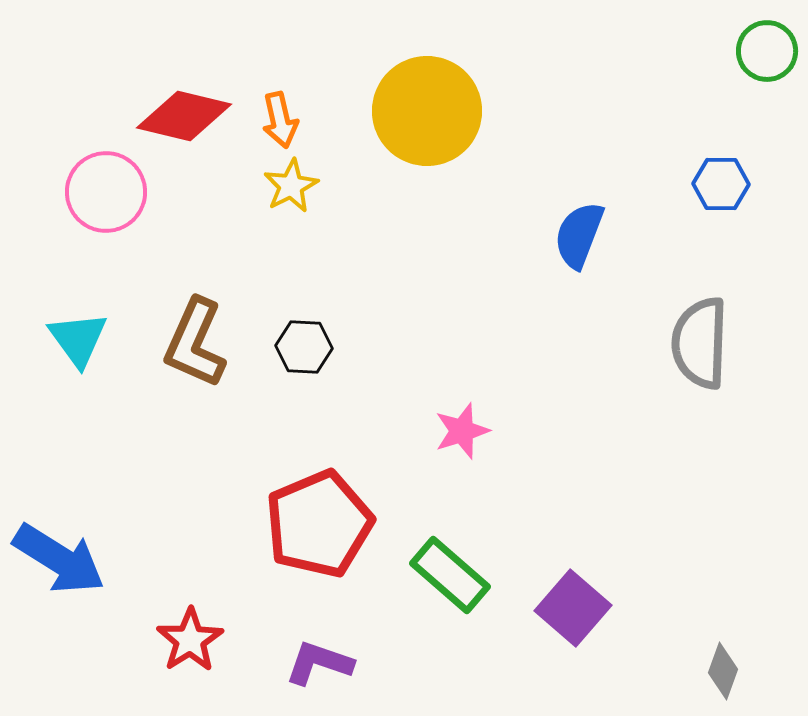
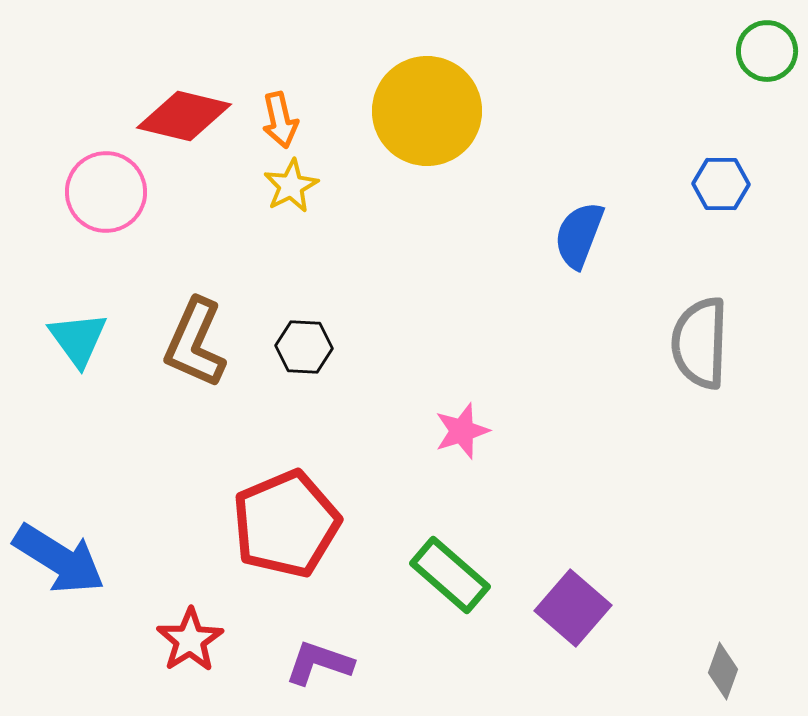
red pentagon: moved 33 px left
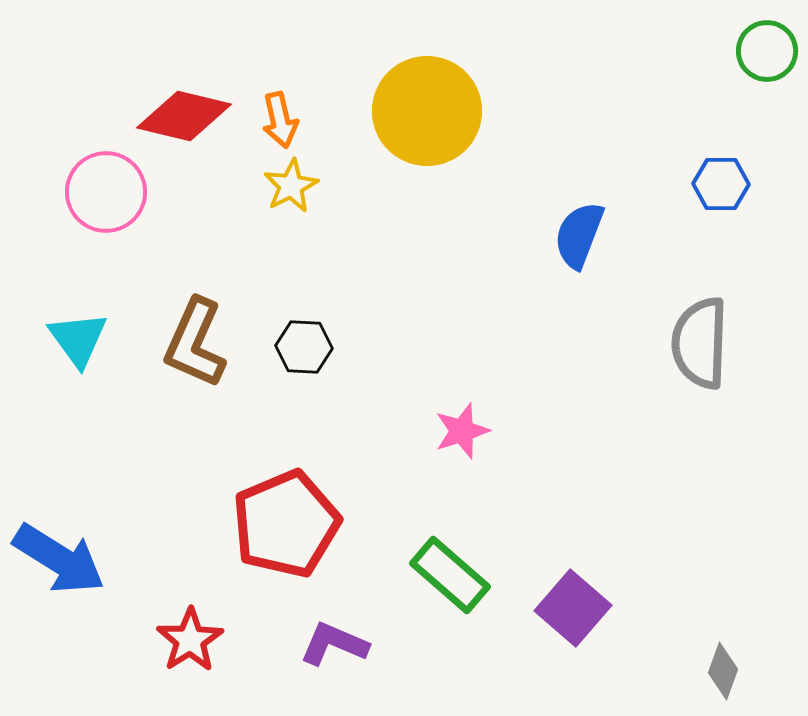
purple L-shape: moved 15 px right, 19 px up; rotated 4 degrees clockwise
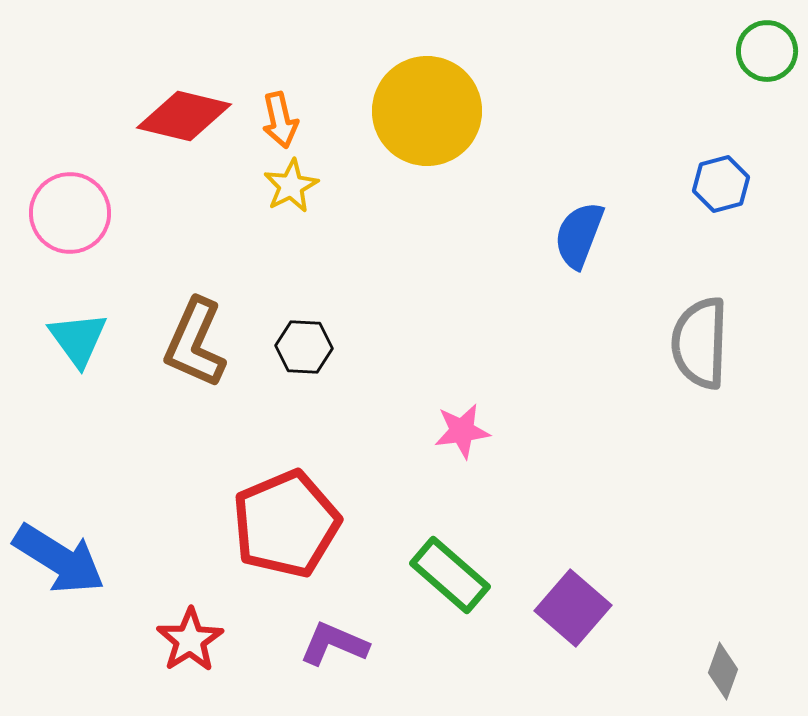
blue hexagon: rotated 16 degrees counterclockwise
pink circle: moved 36 px left, 21 px down
pink star: rotated 10 degrees clockwise
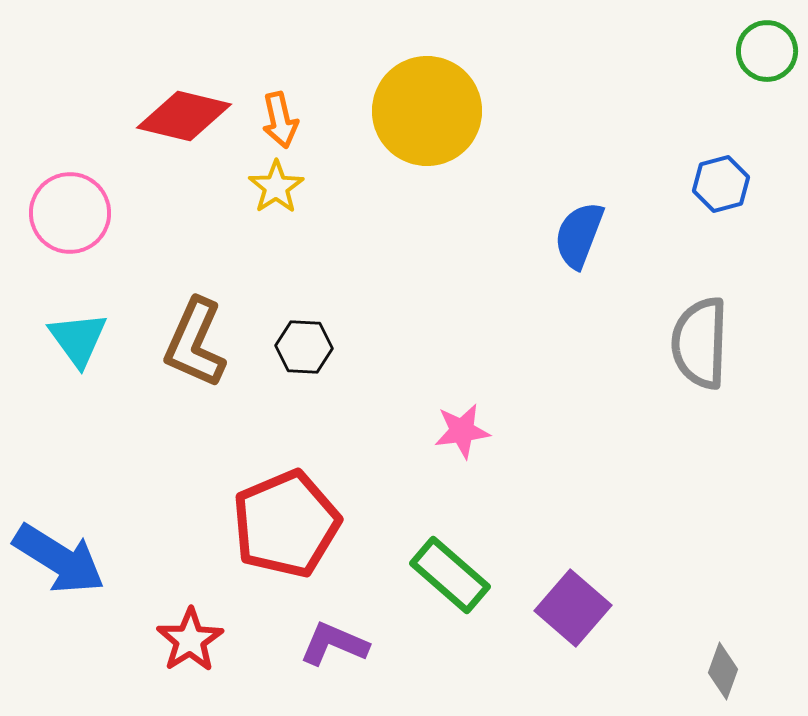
yellow star: moved 15 px left, 1 px down; rotated 6 degrees counterclockwise
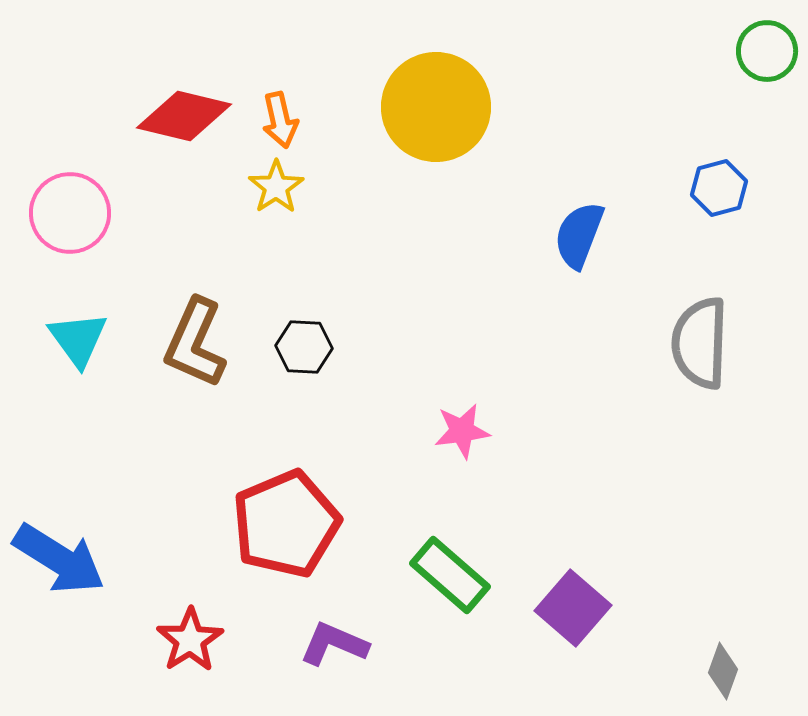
yellow circle: moved 9 px right, 4 px up
blue hexagon: moved 2 px left, 4 px down
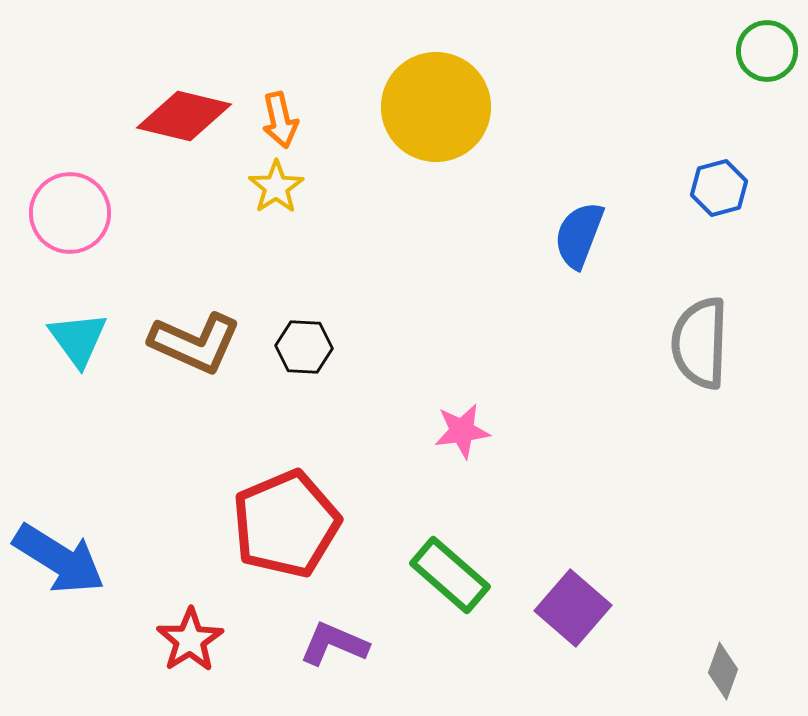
brown L-shape: rotated 90 degrees counterclockwise
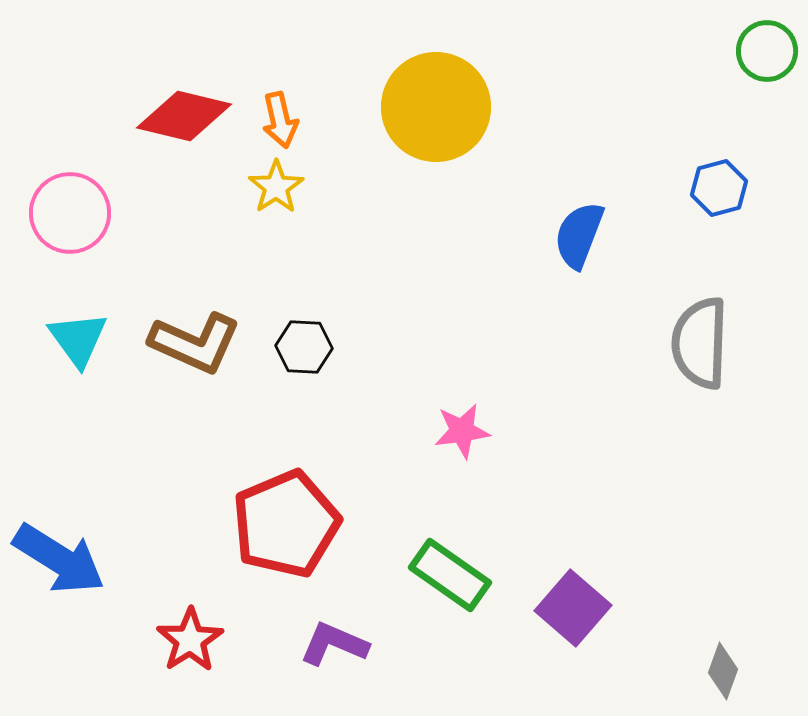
green rectangle: rotated 6 degrees counterclockwise
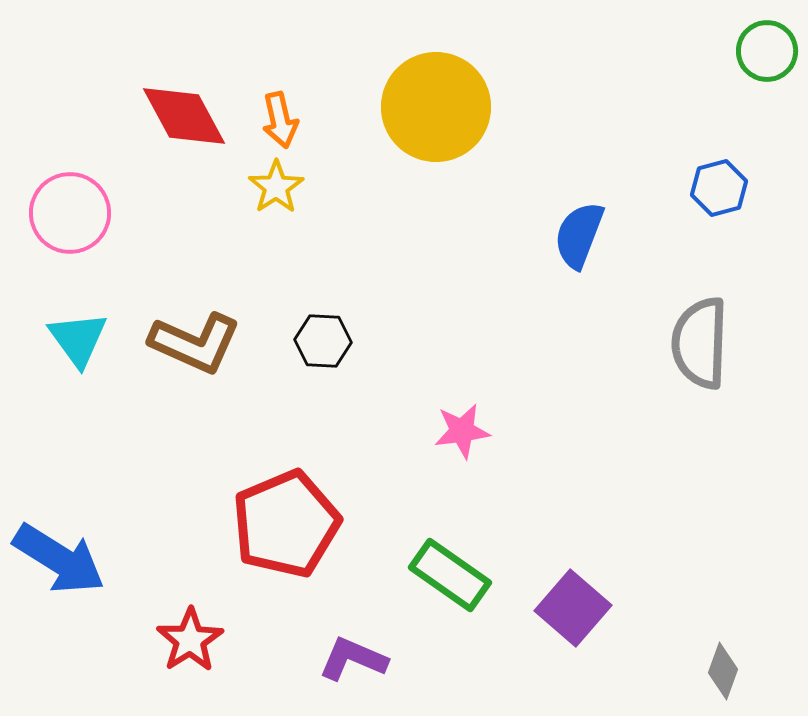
red diamond: rotated 48 degrees clockwise
black hexagon: moved 19 px right, 6 px up
purple L-shape: moved 19 px right, 15 px down
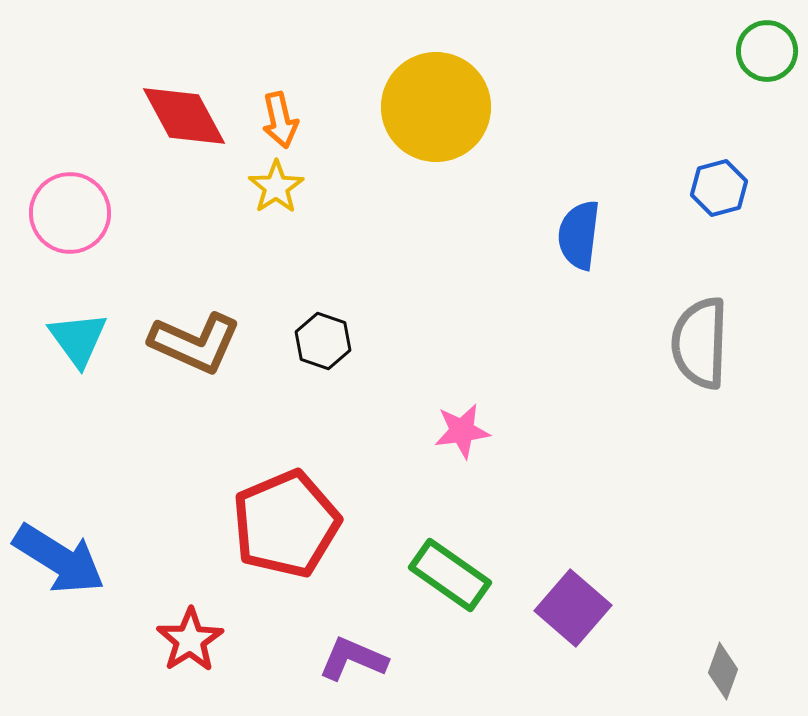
blue semicircle: rotated 14 degrees counterclockwise
black hexagon: rotated 16 degrees clockwise
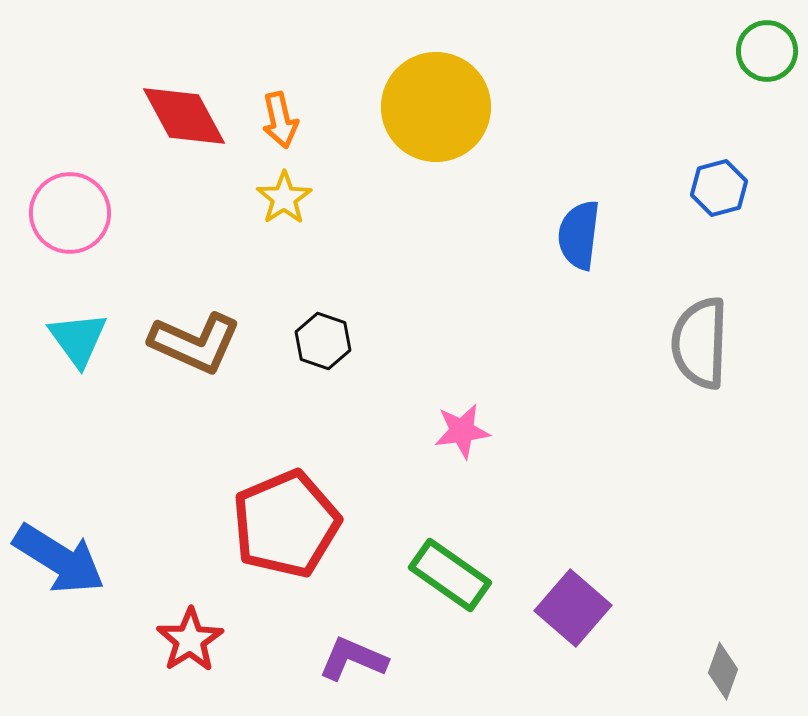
yellow star: moved 8 px right, 11 px down
